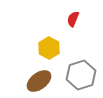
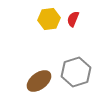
yellow hexagon: moved 29 px up; rotated 25 degrees clockwise
gray hexagon: moved 5 px left, 3 px up
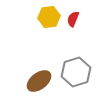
yellow hexagon: moved 2 px up
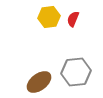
gray hexagon: rotated 12 degrees clockwise
brown ellipse: moved 1 px down
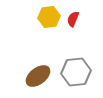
brown ellipse: moved 1 px left, 6 px up
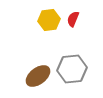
yellow hexagon: moved 3 px down
gray hexagon: moved 4 px left, 3 px up
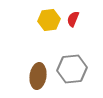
brown ellipse: rotated 45 degrees counterclockwise
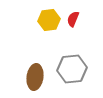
brown ellipse: moved 3 px left, 1 px down
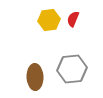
brown ellipse: rotated 10 degrees counterclockwise
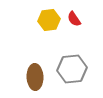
red semicircle: moved 1 px right; rotated 56 degrees counterclockwise
